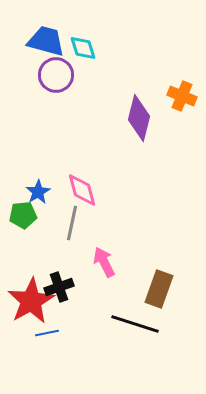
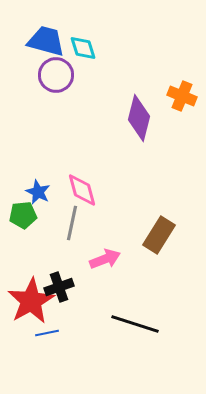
blue star: rotated 15 degrees counterclockwise
pink arrow: moved 1 px right, 3 px up; rotated 96 degrees clockwise
brown rectangle: moved 54 px up; rotated 12 degrees clockwise
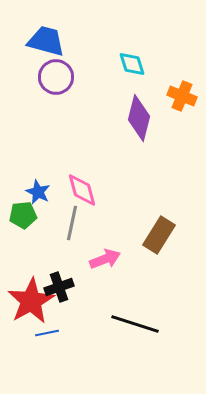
cyan diamond: moved 49 px right, 16 px down
purple circle: moved 2 px down
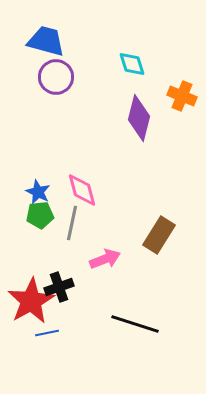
green pentagon: moved 17 px right
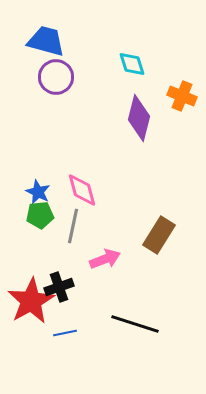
gray line: moved 1 px right, 3 px down
blue line: moved 18 px right
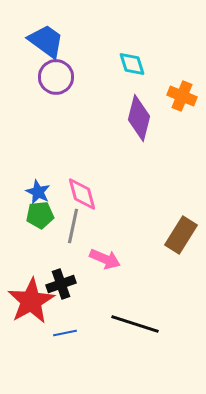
blue trapezoid: rotated 21 degrees clockwise
pink diamond: moved 4 px down
brown rectangle: moved 22 px right
pink arrow: rotated 44 degrees clockwise
black cross: moved 2 px right, 3 px up
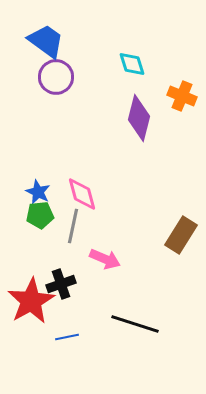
blue line: moved 2 px right, 4 px down
